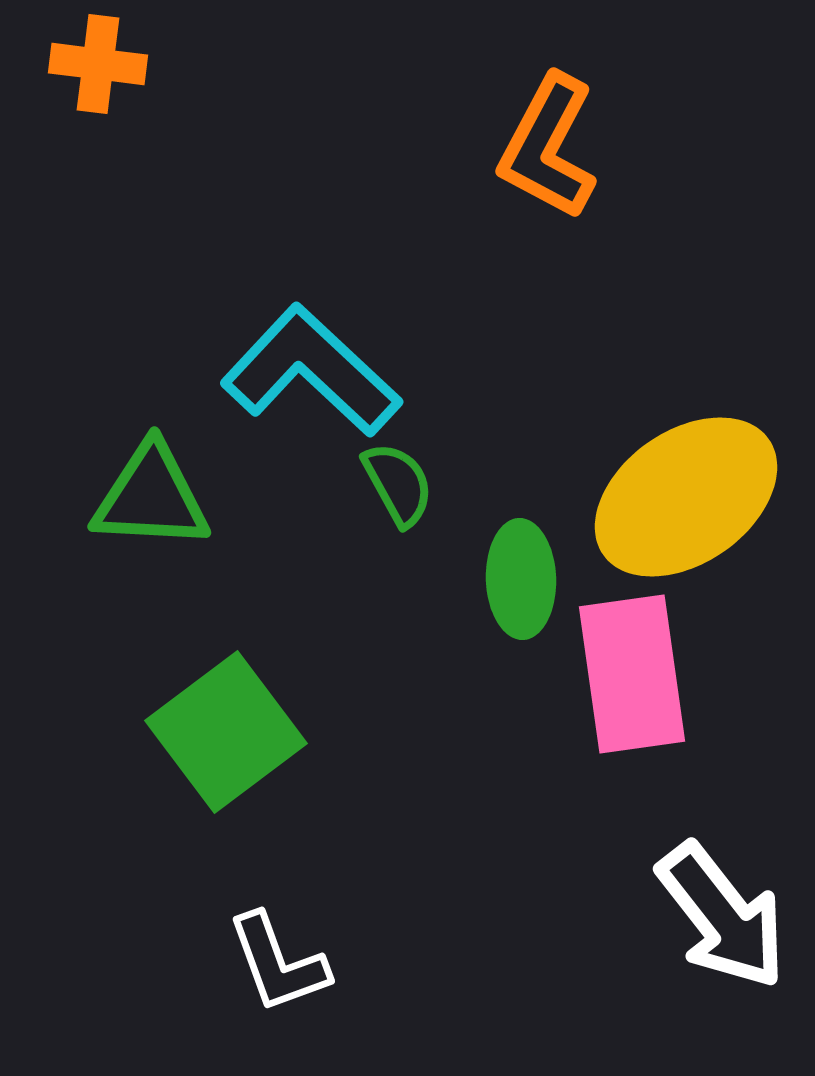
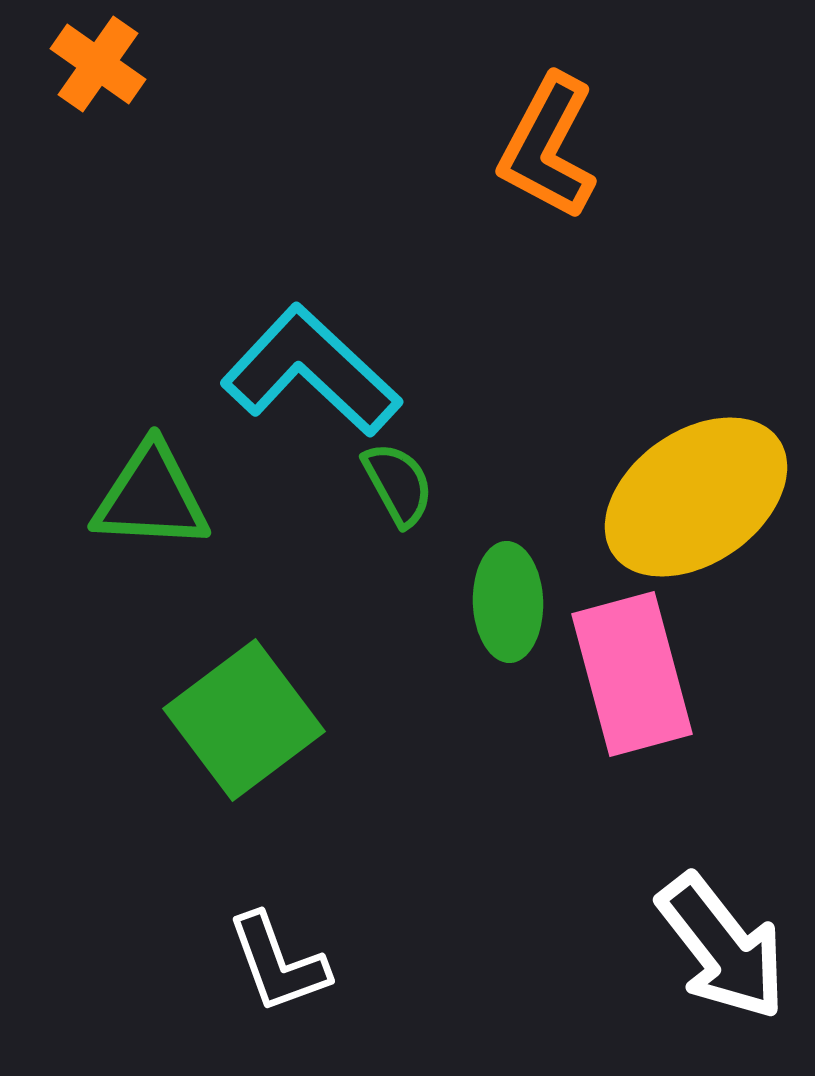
orange cross: rotated 28 degrees clockwise
yellow ellipse: moved 10 px right
green ellipse: moved 13 px left, 23 px down
pink rectangle: rotated 7 degrees counterclockwise
green square: moved 18 px right, 12 px up
white arrow: moved 31 px down
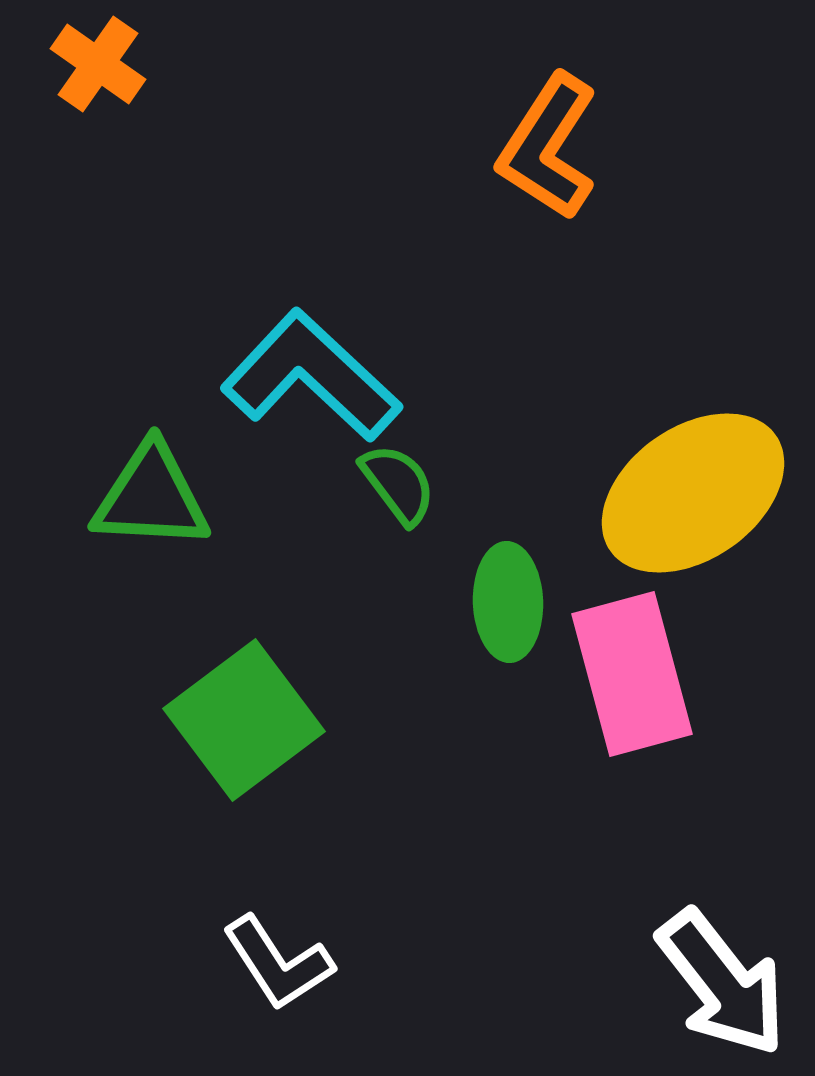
orange L-shape: rotated 5 degrees clockwise
cyan L-shape: moved 5 px down
green semicircle: rotated 8 degrees counterclockwise
yellow ellipse: moved 3 px left, 4 px up
white arrow: moved 36 px down
white L-shape: rotated 13 degrees counterclockwise
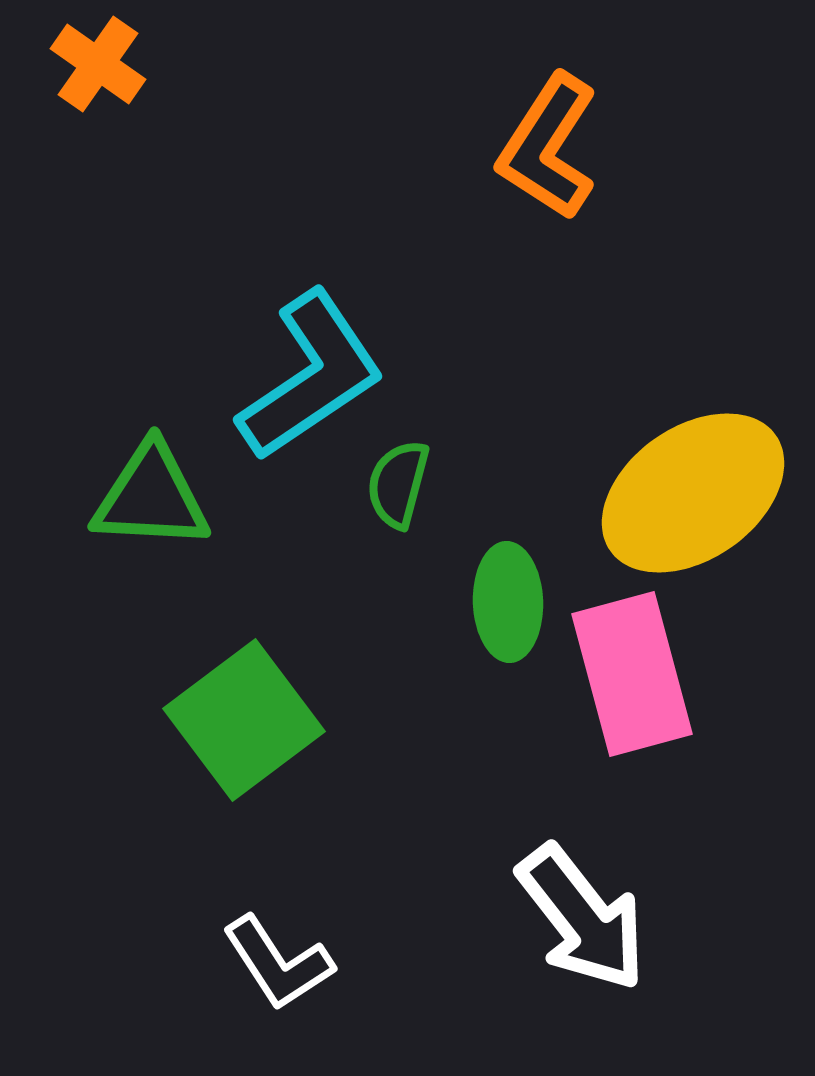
cyan L-shape: rotated 103 degrees clockwise
green semicircle: rotated 128 degrees counterclockwise
white arrow: moved 140 px left, 65 px up
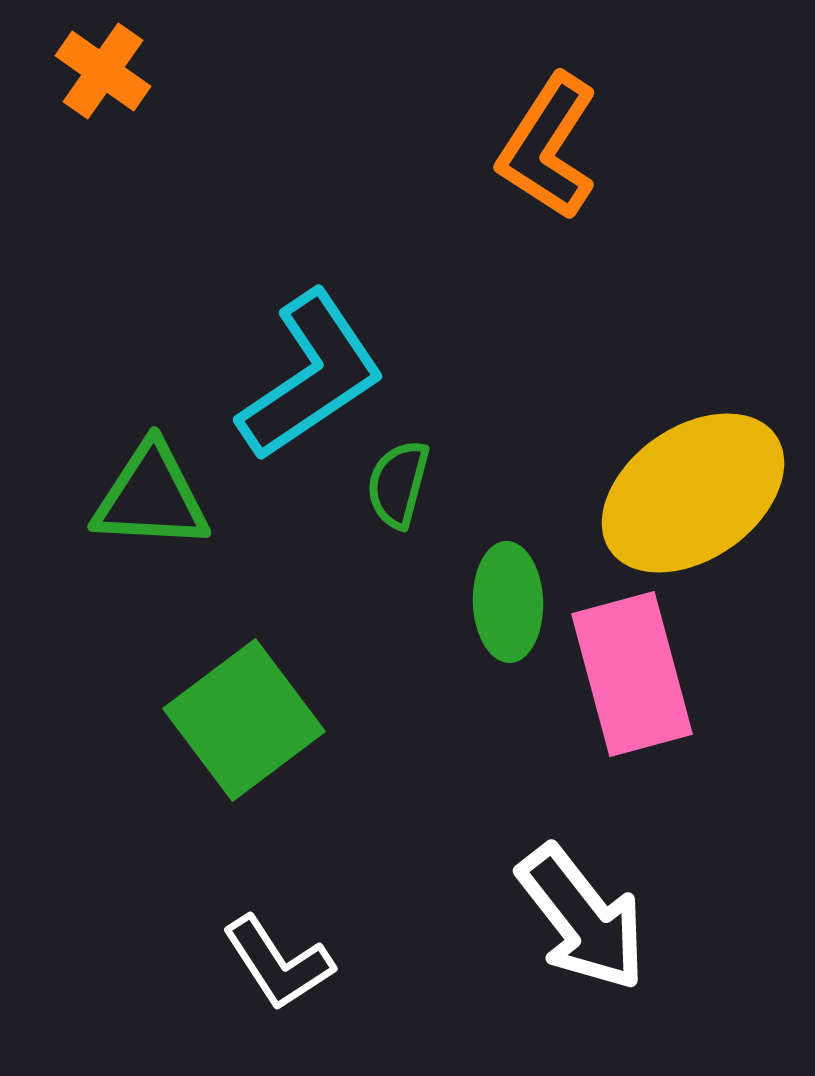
orange cross: moved 5 px right, 7 px down
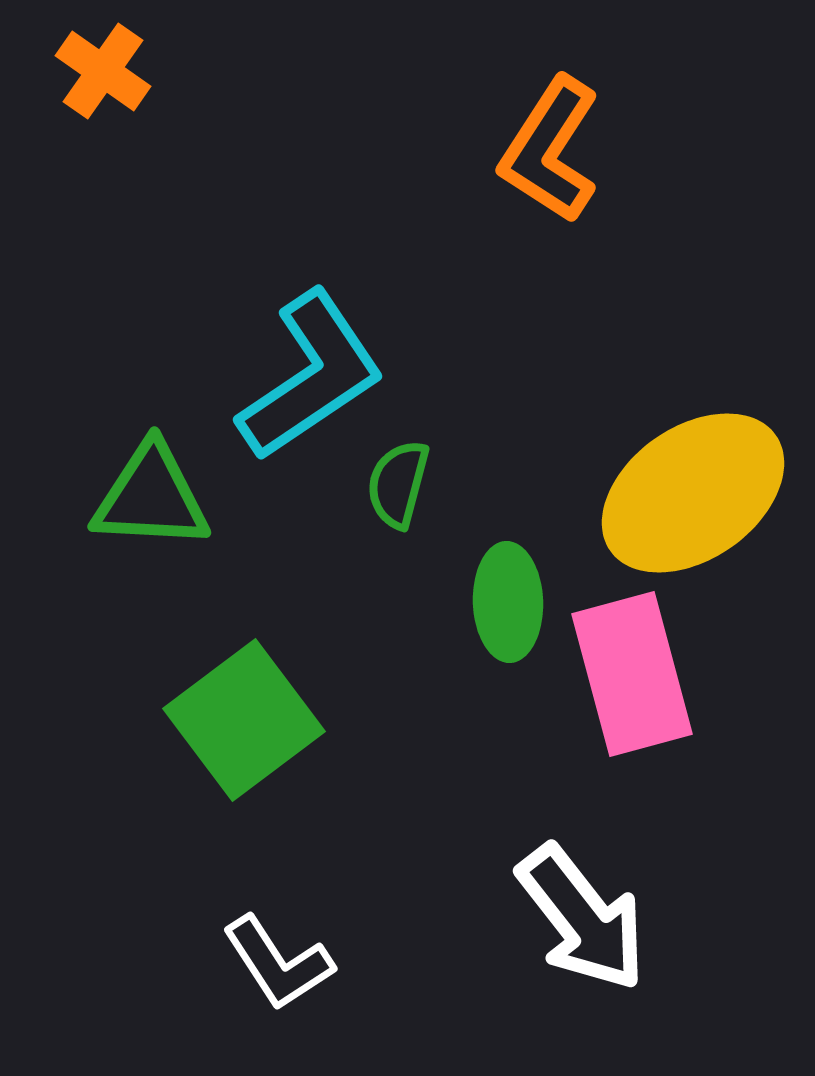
orange L-shape: moved 2 px right, 3 px down
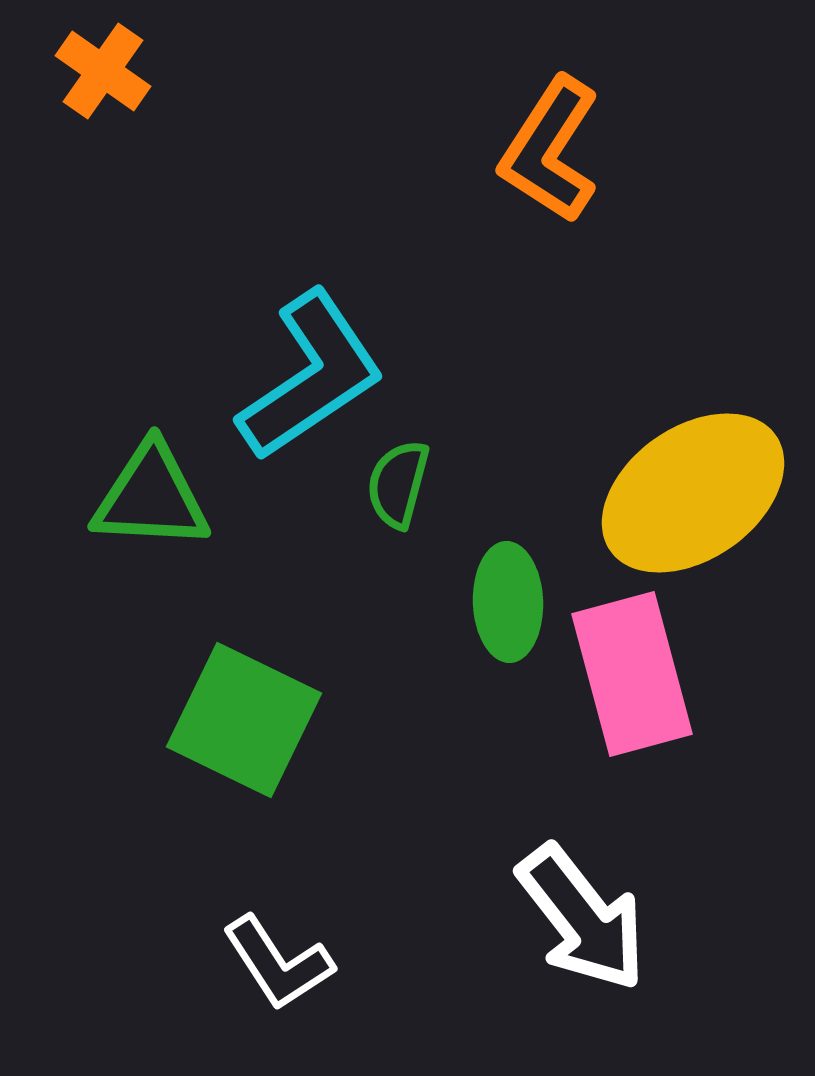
green square: rotated 27 degrees counterclockwise
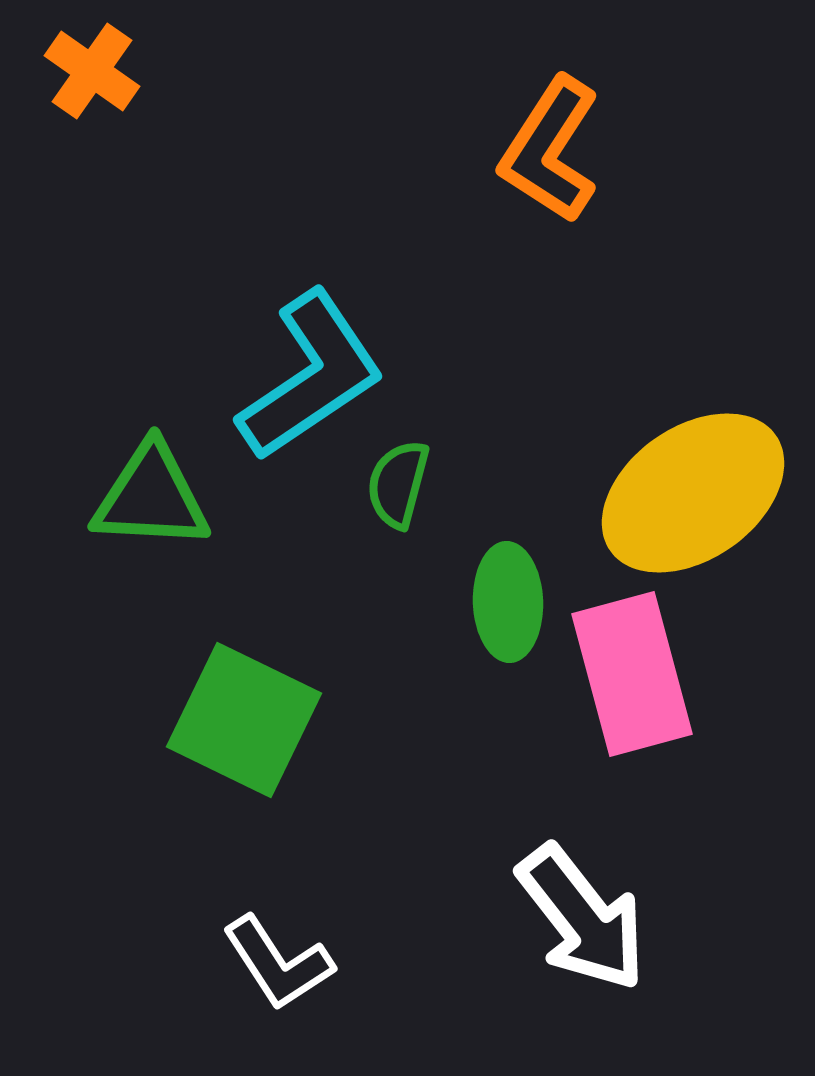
orange cross: moved 11 px left
